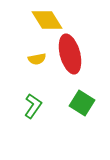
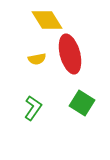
green L-shape: moved 2 px down
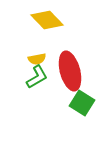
yellow diamond: rotated 12 degrees counterclockwise
red ellipse: moved 17 px down
green L-shape: moved 4 px right, 31 px up; rotated 25 degrees clockwise
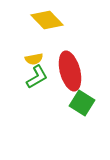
yellow semicircle: moved 3 px left
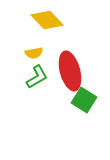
yellow semicircle: moved 6 px up
green square: moved 2 px right, 3 px up
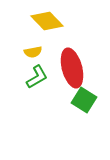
yellow diamond: moved 1 px down
yellow semicircle: moved 1 px left, 1 px up
red ellipse: moved 2 px right, 3 px up
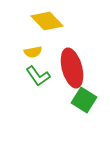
green L-shape: moved 1 px right, 1 px up; rotated 85 degrees clockwise
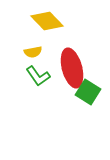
green square: moved 4 px right, 8 px up
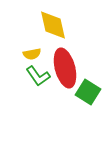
yellow diamond: moved 6 px right, 4 px down; rotated 32 degrees clockwise
yellow semicircle: moved 1 px left, 2 px down
red ellipse: moved 7 px left
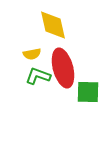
red ellipse: moved 2 px left
green L-shape: rotated 145 degrees clockwise
green square: rotated 30 degrees counterclockwise
